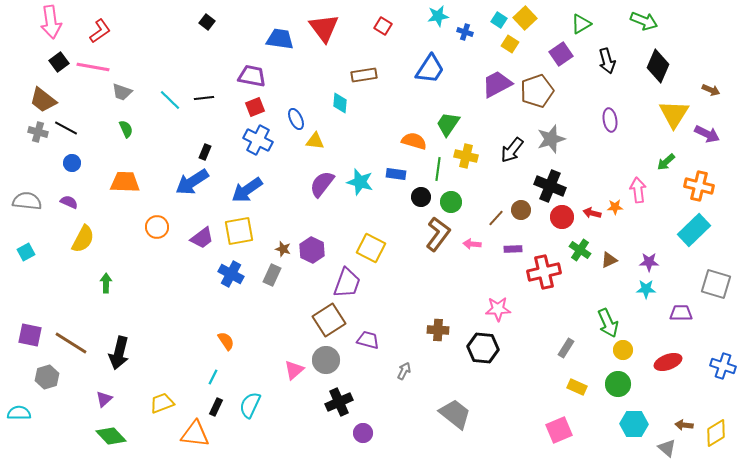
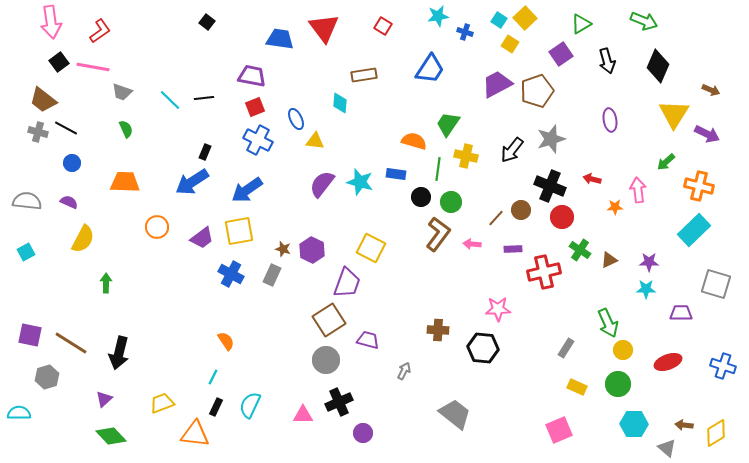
red arrow at (592, 213): moved 34 px up
pink triangle at (294, 370): moved 9 px right, 45 px down; rotated 40 degrees clockwise
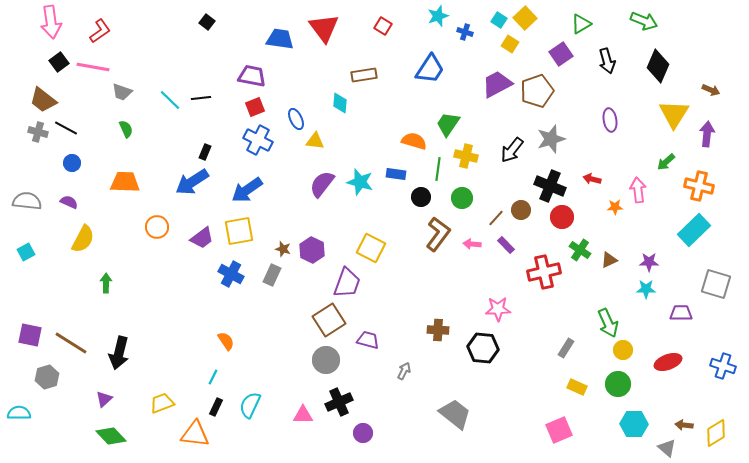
cyan star at (438, 16): rotated 10 degrees counterclockwise
black line at (204, 98): moved 3 px left
purple arrow at (707, 134): rotated 110 degrees counterclockwise
green circle at (451, 202): moved 11 px right, 4 px up
purple rectangle at (513, 249): moved 7 px left, 4 px up; rotated 48 degrees clockwise
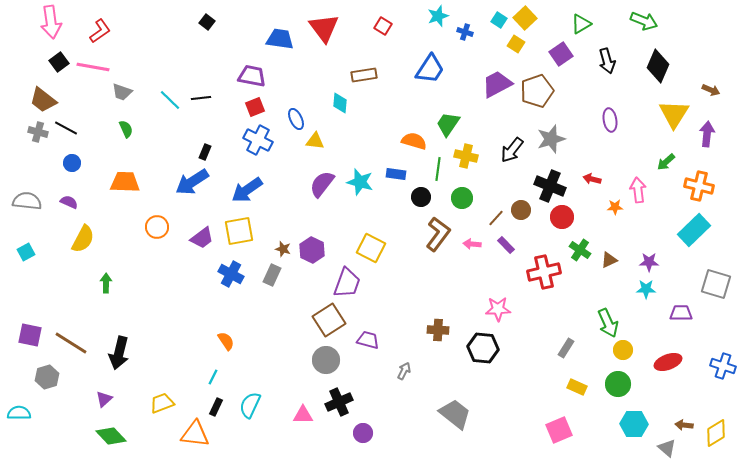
yellow square at (510, 44): moved 6 px right
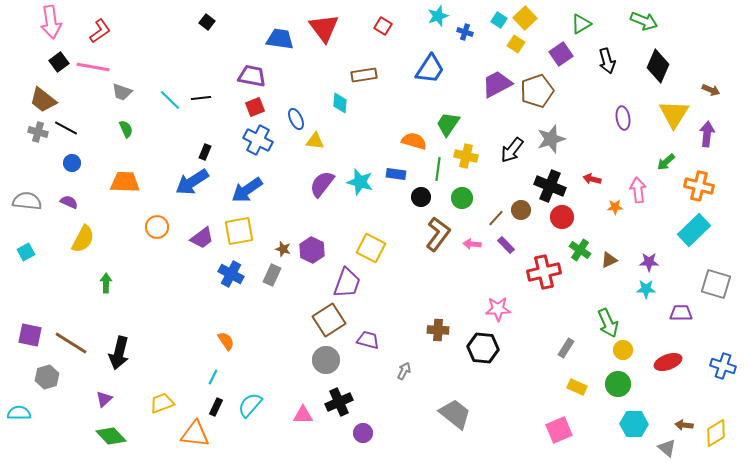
purple ellipse at (610, 120): moved 13 px right, 2 px up
cyan semicircle at (250, 405): rotated 16 degrees clockwise
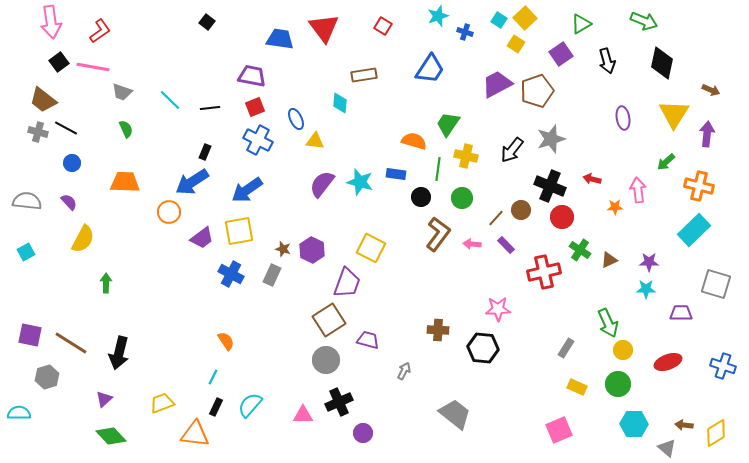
black diamond at (658, 66): moved 4 px right, 3 px up; rotated 12 degrees counterclockwise
black line at (201, 98): moved 9 px right, 10 px down
purple semicircle at (69, 202): rotated 24 degrees clockwise
orange circle at (157, 227): moved 12 px right, 15 px up
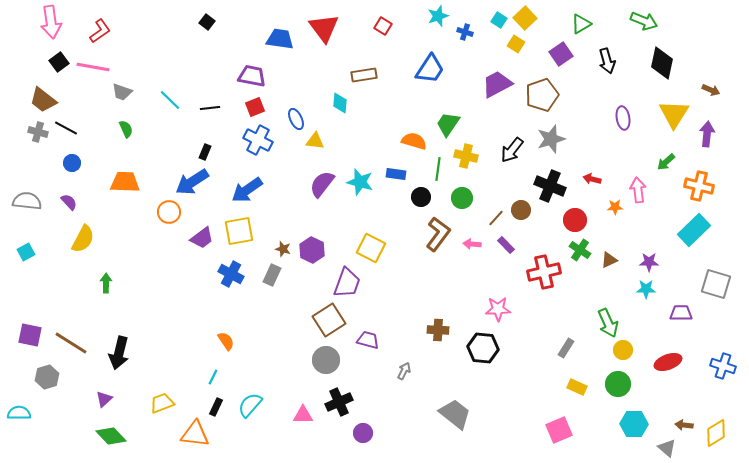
brown pentagon at (537, 91): moved 5 px right, 4 px down
red circle at (562, 217): moved 13 px right, 3 px down
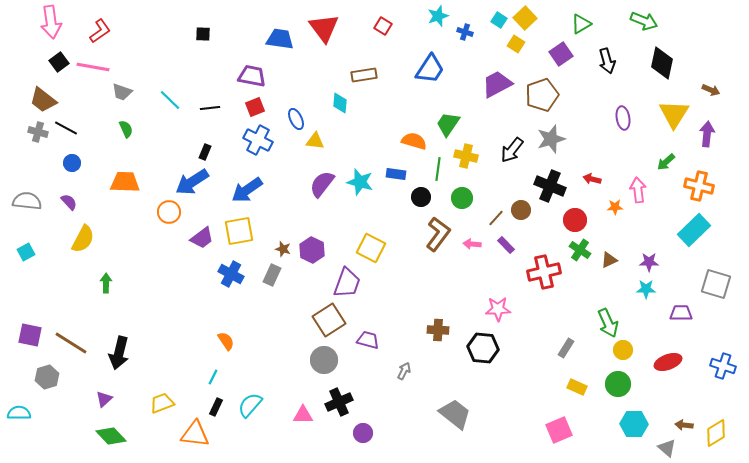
black square at (207, 22): moved 4 px left, 12 px down; rotated 35 degrees counterclockwise
gray circle at (326, 360): moved 2 px left
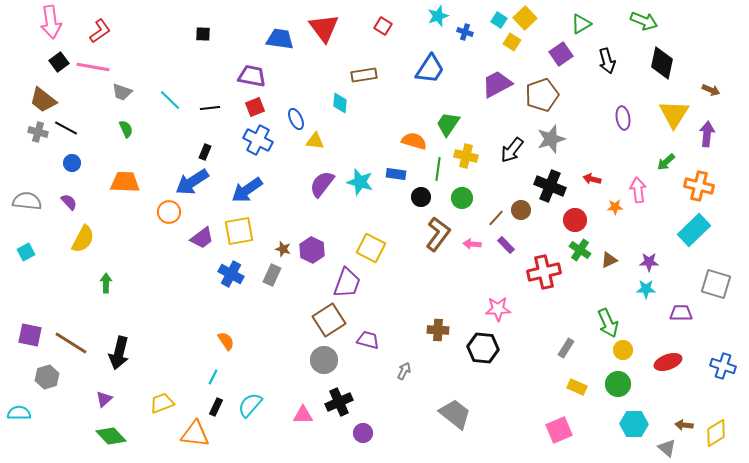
yellow square at (516, 44): moved 4 px left, 2 px up
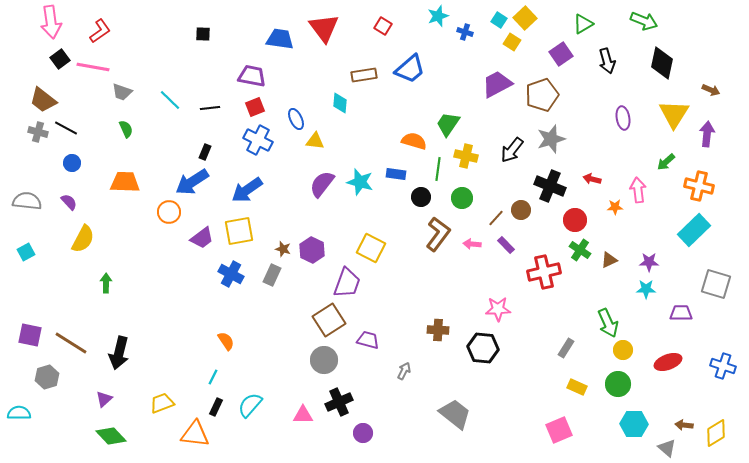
green triangle at (581, 24): moved 2 px right
black square at (59, 62): moved 1 px right, 3 px up
blue trapezoid at (430, 69): moved 20 px left; rotated 16 degrees clockwise
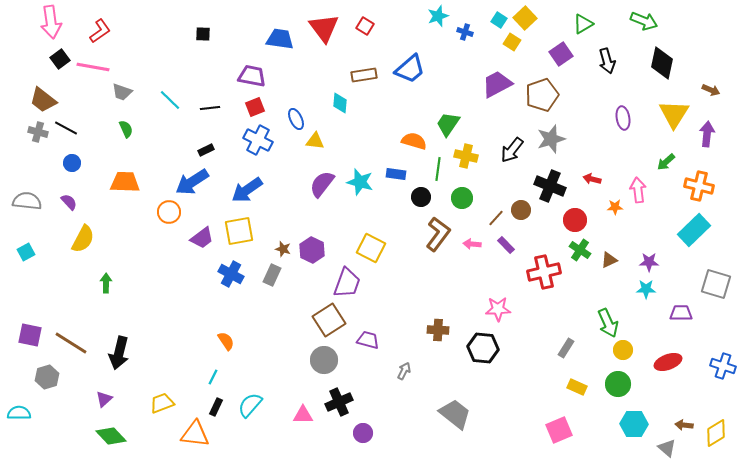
red square at (383, 26): moved 18 px left
black rectangle at (205, 152): moved 1 px right, 2 px up; rotated 42 degrees clockwise
